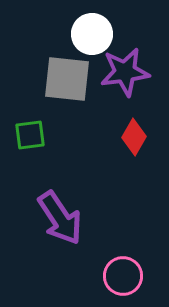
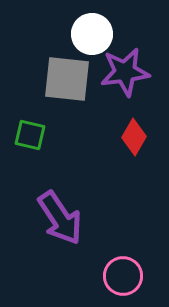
green square: rotated 20 degrees clockwise
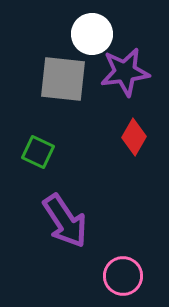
gray square: moved 4 px left
green square: moved 8 px right, 17 px down; rotated 12 degrees clockwise
purple arrow: moved 5 px right, 3 px down
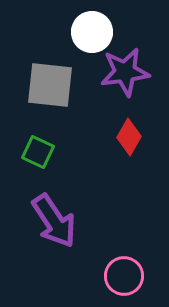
white circle: moved 2 px up
gray square: moved 13 px left, 6 px down
red diamond: moved 5 px left
purple arrow: moved 11 px left
pink circle: moved 1 px right
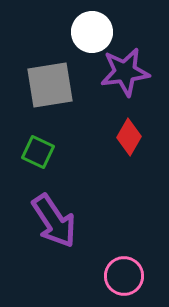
gray square: rotated 15 degrees counterclockwise
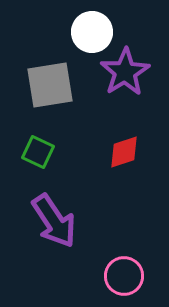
purple star: rotated 24 degrees counterclockwise
red diamond: moved 5 px left, 15 px down; rotated 42 degrees clockwise
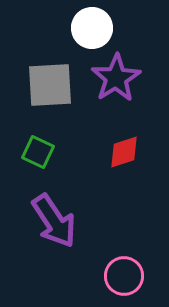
white circle: moved 4 px up
purple star: moved 9 px left, 6 px down
gray square: rotated 6 degrees clockwise
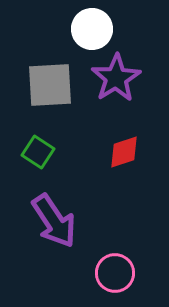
white circle: moved 1 px down
green square: rotated 8 degrees clockwise
pink circle: moved 9 px left, 3 px up
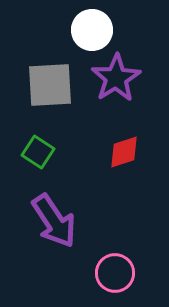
white circle: moved 1 px down
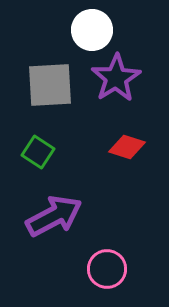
red diamond: moved 3 px right, 5 px up; rotated 36 degrees clockwise
purple arrow: moved 5 px up; rotated 84 degrees counterclockwise
pink circle: moved 8 px left, 4 px up
